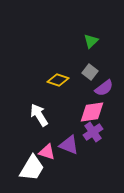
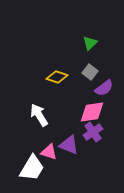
green triangle: moved 1 px left, 2 px down
yellow diamond: moved 1 px left, 3 px up
pink triangle: moved 2 px right
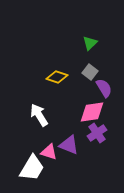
purple semicircle: rotated 84 degrees counterclockwise
purple cross: moved 4 px right, 1 px down
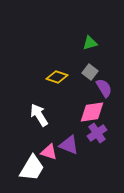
green triangle: rotated 28 degrees clockwise
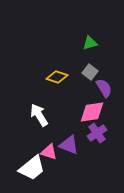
white trapezoid: rotated 20 degrees clockwise
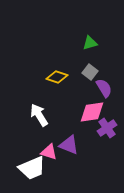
purple cross: moved 10 px right, 5 px up
white trapezoid: rotated 16 degrees clockwise
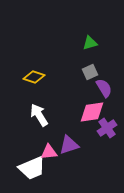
gray square: rotated 28 degrees clockwise
yellow diamond: moved 23 px left
purple triangle: rotated 40 degrees counterclockwise
pink triangle: rotated 24 degrees counterclockwise
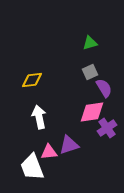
yellow diamond: moved 2 px left, 3 px down; rotated 25 degrees counterclockwise
white arrow: moved 2 px down; rotated 20 degrees clockwise
white trapezoid: moved 1 px up; rotated 92 degrees clockwise
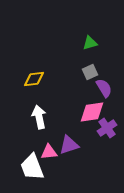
yellow diamond: moved 2 px right, 1 px up
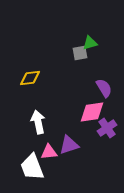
gray square: moved 10 px left, 19 px up; rotated 14 degrees clockwise
yellow diamond: moved 4 px left, 1 px up
white arrow: moved 1 px left, 5 px down
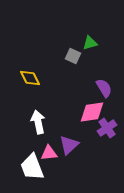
gray square: moved 7 px left, 3 px down; rotated 35 degrees clockwise
yellow diamond: rotated 70 degrees clockwise
purple triangle: rotated 25 degrees counterclockwise
pink triangle: moved 1 px down
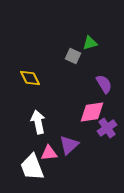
purple semicircle: moved 4 px up
